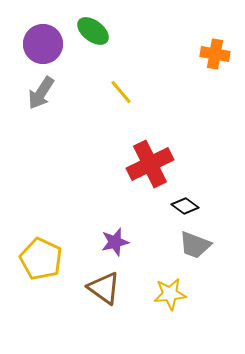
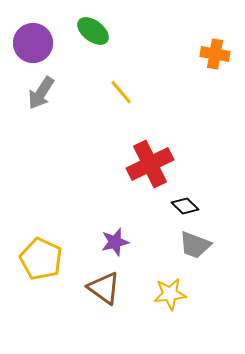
purple circle: moved 10 px left, 1 px up
black diamond: rotated 8 degrees clockwise
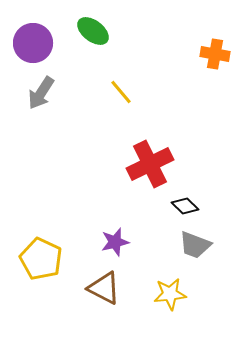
brown triangle: rotated 9 degrees counterclockwise
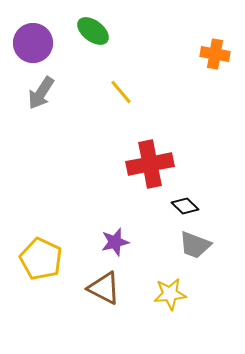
red cross: rotated 15 degrees clockwise
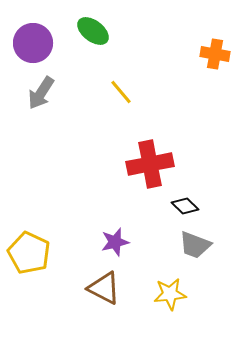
yellow pentagon: moved 12 px left, 6 px up
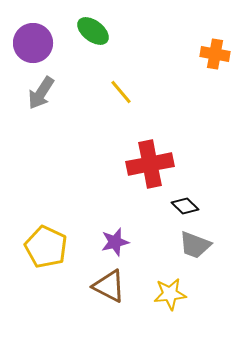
yellow pentagon: moved 17 px right, 6 px up
brown triangle: moved 5 px right, 2 px up
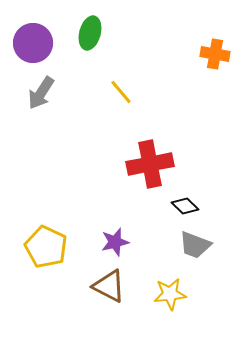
green ellipse: moved 3 px left, 2 px down; rotated 68 degrees clockwise
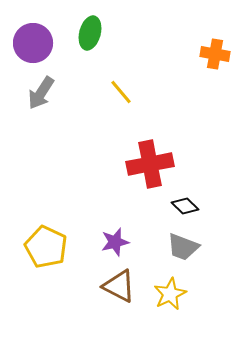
gray trapezoid: moved 12 px left, 2 px down
brown triangle: moved 10 px right
yellow star: rotated 20 degrees counterclockwise
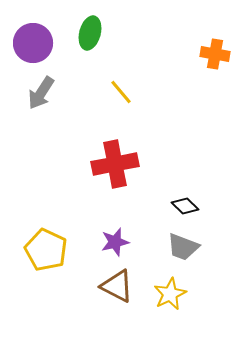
red cross: moved 35 px left
yellow pentagon: moved 3 px down
brown triangle: moved 2 px left
